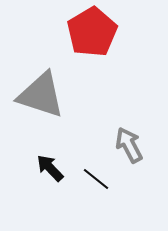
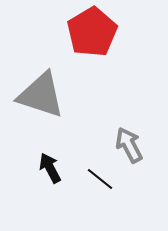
black arrow: rotated 16 degrees clockwise
black line: moved 4 px right
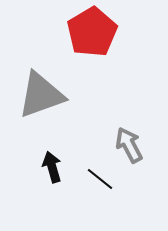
gray triangle: rotated 38 degrees counterclockwise
black arrow: moved 2 px right, 1 px up; rotated 12 degrees clockwise
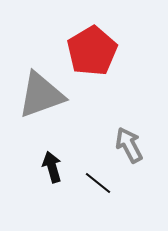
red pentagon: moved 19 px down
black line: moved 2 px left, 4 px down
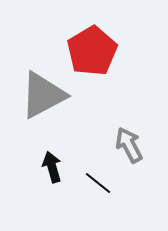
gray triangle: moved 2 px right; rotated 8 degrees counterclockwise
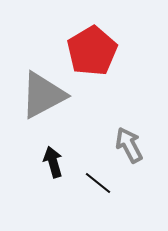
black arrow: moved 1 px right, 5 px up
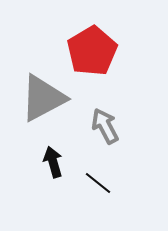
gray triangle: moved 3 px down
gray arrow: moved 24 px left, 19 px up
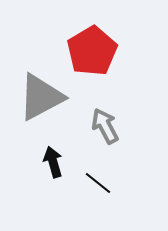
gray triangle: moved 2 px left, 1 px up
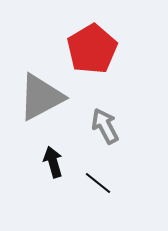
red pentagon: moved 2 px up
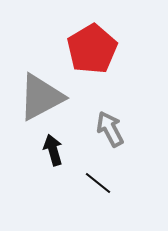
gray arrow: moved 5 px right, 3 px down
black arrow: moved 12 px up
